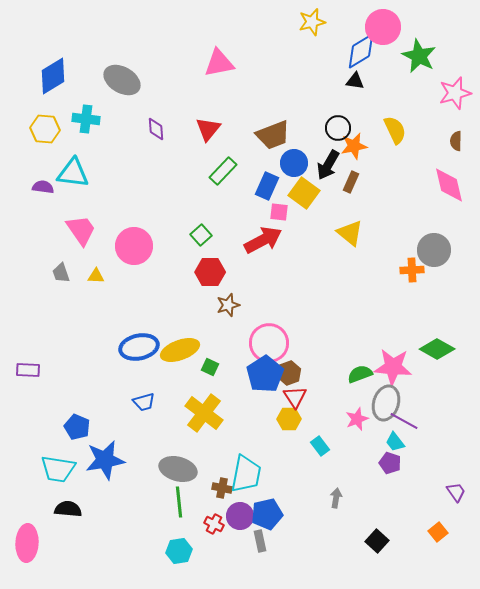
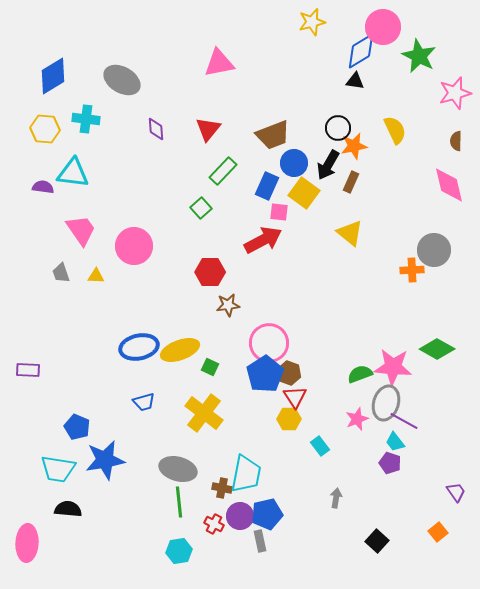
green square at (201, 235): moved 27 px up
brown star at (228, 305): rotated 10 degrees clockwise
brown hexagon at (289, 373): rotated 20 degrees counterclockwise
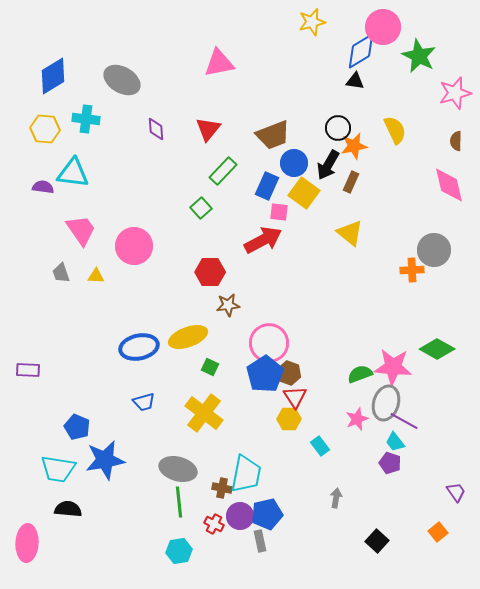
yellow ellipse at (180, 350): moved 8 px right, 13 px up
